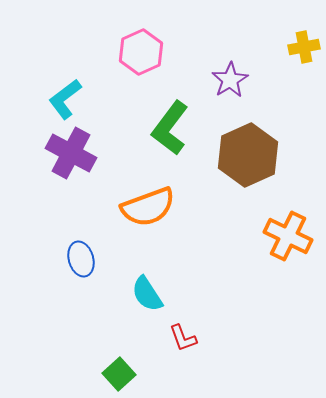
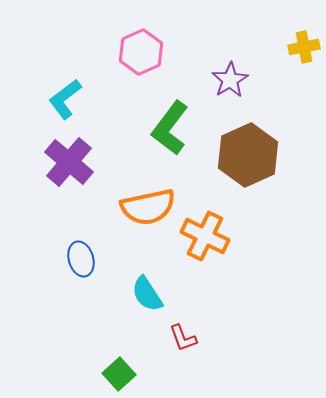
purple cross: moved 2 px left, 9 px down; rotated 12 degrees clockwise
orange semicircle: rotated 8 degrees clockwise
orange cross: moved 83 px left
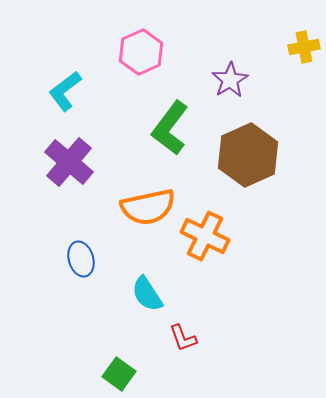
cyan L-shape: moved 8 px up
green square: rotated 12 degrees counterclockwise
